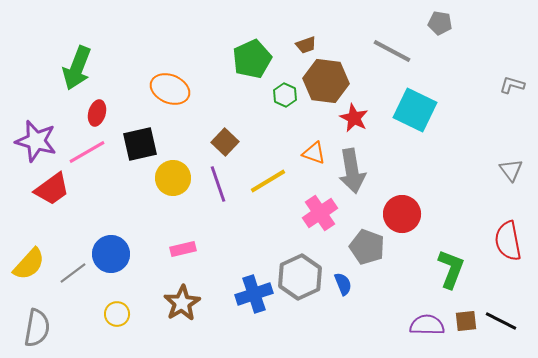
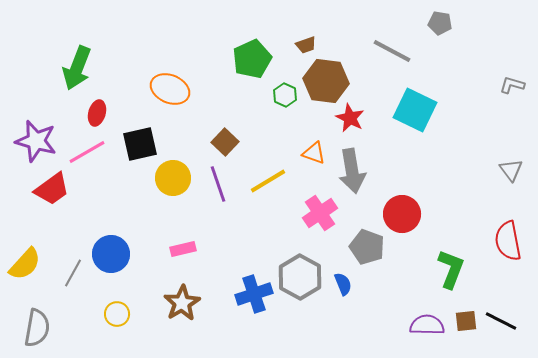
red star at (354, 118): moved 4 px left
yellow semicircle at (29, 264): moved 4 px left
gray line at (73, 273): rotated 24 degrees counterclockwise
gray hexagon at (300, 277): rotated 6 degrees counterclockwise
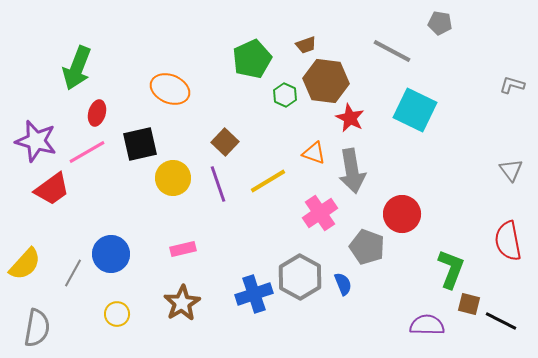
brown square at (466, 321): moved 3 px right, 17 px up; rotated 20 degrees clockwise
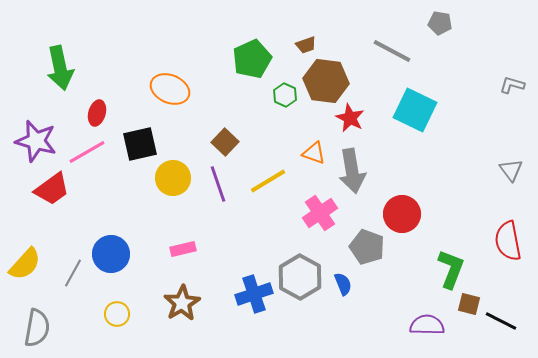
green arrow at (77, 68): moved 17 px left; rotated 33 degrees counterclockwise
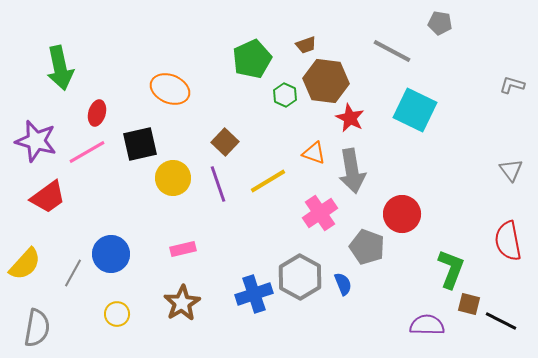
red trapezoid at (52, 189): moved 4 px left, 8 px down
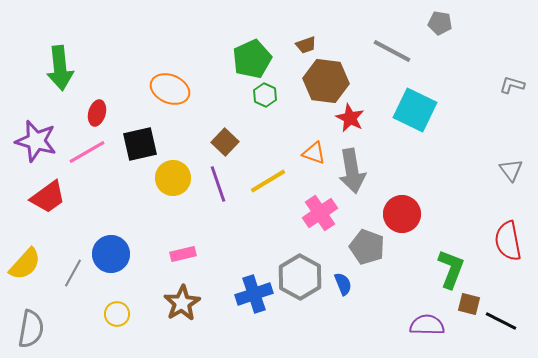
green arrow at (60, 68): rotated 6 degrees clockwise
green hexagon at (285, 95): moved 20 px left
pink rectangle at (183, 249): moved 5 px down
gray semicircle at (37, 328): moved 6 px left, 1 px down
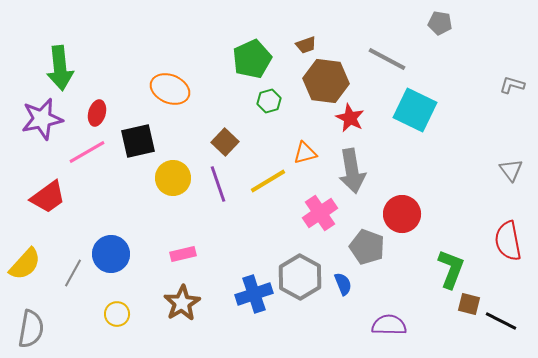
gray line at (392, 51): moved 5 px left, 8 px down
green hexagon at (265, 95): moved 4 px right, 6 px down; rotated 20 degrees clockwise
purple star at (36, 141): moved 6 px right, 22 px up; rotated 27 degrees counterclockwise
black square at (140, 144): moved 2 px left, 3 px up
orange triangle at (314, 153): moved 9 px left; rotated 35 degrees counterclockwise
purple semicircle at (427, 325): moved 38 px left
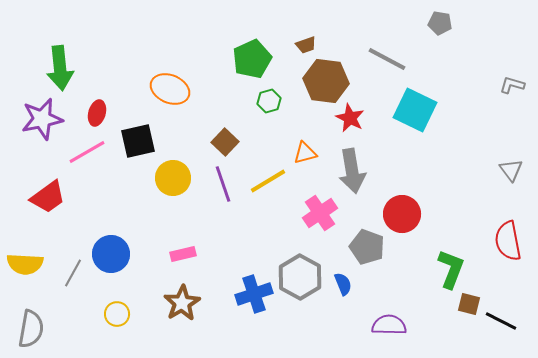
purple line at (218, 184): moved 5 px right
yellow semicircle at (25, 264): rotated 51 degrees clockwise
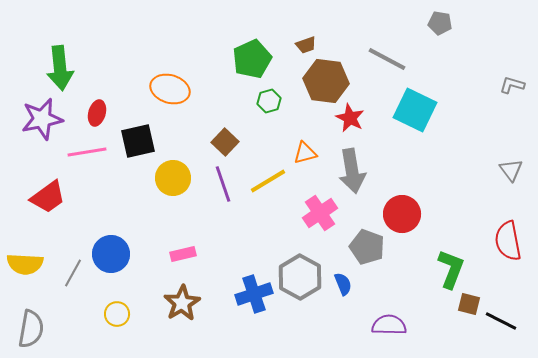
orange ellipse at (170, 89): rotated 6 degrees counterclockwise
pink line at (87, 152): rotated 21 degrees clockwise
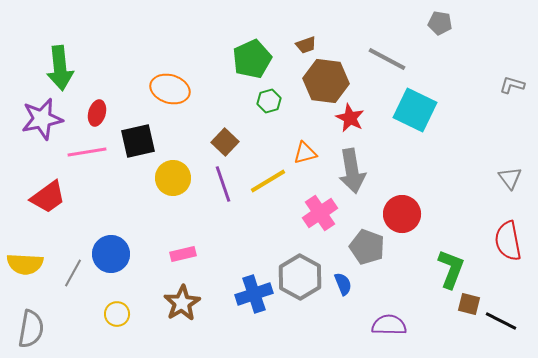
gray triangle at (511, 170): moved 1 px left, 8 px down
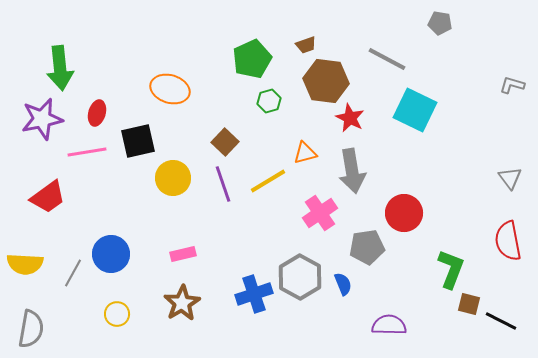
red circle at (402, 214): moved 2 px right, 1 px up
gray pentagon at (367, 247): rotated 28 degrees counterclockwise
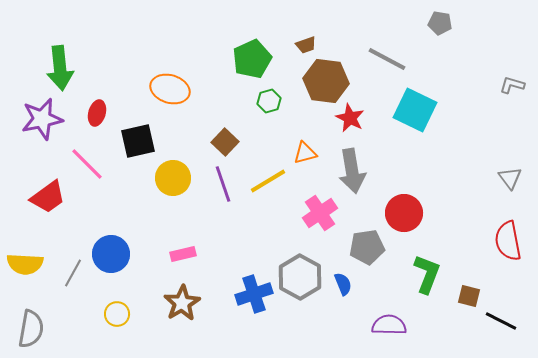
pink line at (87, 152): moved 12 px down; rotated 54 degrees clockwise
green L-shape at (451, 269): moved 24 px left, 5 px down
brown square at (469, 304): moved 8 px up
